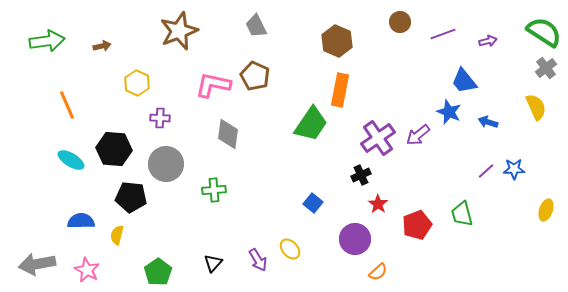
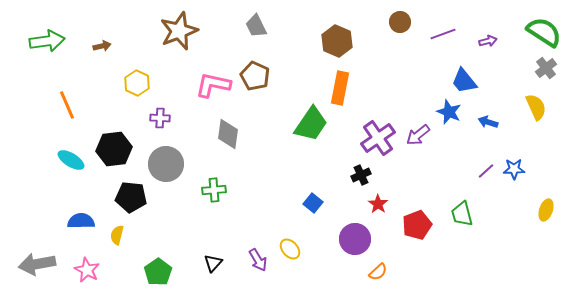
orange rectangle at (340, 90): moved 2 px up
black hexagon at (114, 149): rotated 12 degrees counterclockwise
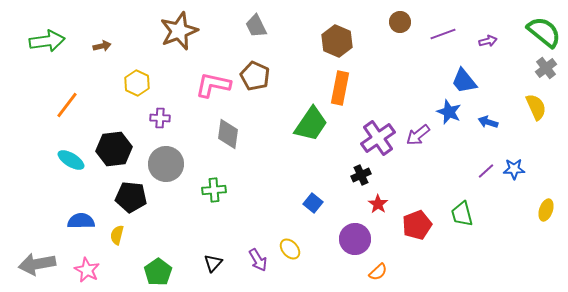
green semicircle at (544, 32): rotated 6 degrees clockwise
orange line at (67, 105): rotated 60 degrees clockwise
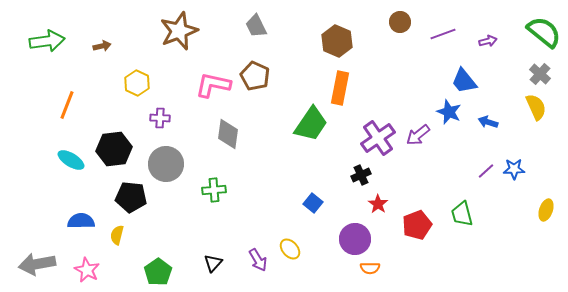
gray cross at (546, 68): moved 6 px left, 6 px down; rotated 10 degrees counterclockwise
orange line at (67, 105): rotated 16 degrees counterclockwise
orange semicircle at (378, 272): moved 8 px left, 4 px up; rotated 42 degrees clockwise
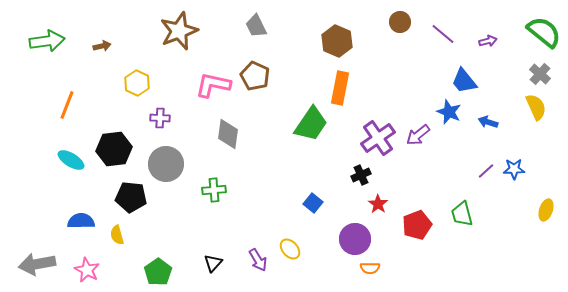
purple line at (443, 34): rotated 60 degrees clockwise
yellow semicircle at (117, 235): rotated 30 degrees counterclockwise
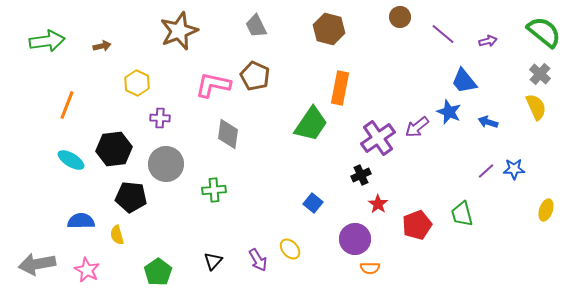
brown circle at (400, 22): moved 5 px up
brown hexagon at (337, 41): moved 8 px left, 12 px up; rotated 8 degrees counterclockwise
purple arrow at (418, 135): moved 1 px left, 8 px up
black triangle at (213, 263): moved 2 px up
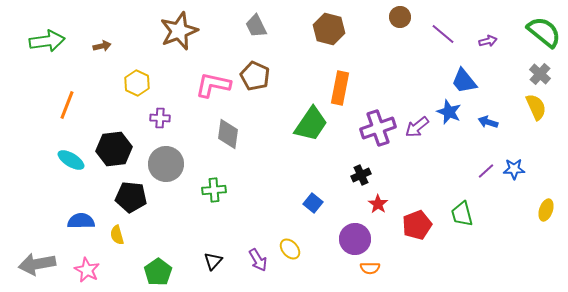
purple cross at (378, 138): moved 10 px up; rotated 16 degrees clockwise
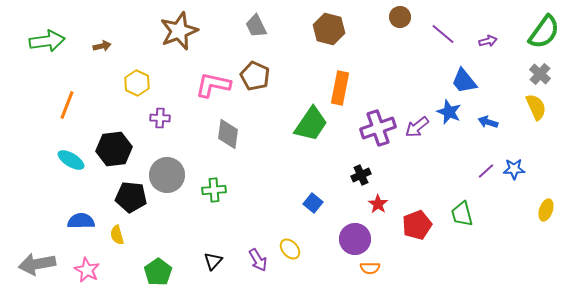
green semicircle at (544, 32): rotated 87 degrees clockwise
gray circle at (166, 164): moved 1 px right, 11 px down
